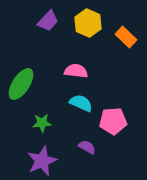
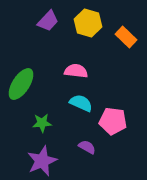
yellow hexagon: rotated 8 degrees counterclockwise
pink pentagon: rotated 12 degrees clockwise
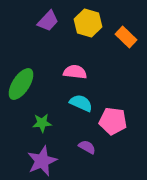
pink semicircle: moved 1 px left, 1 px down
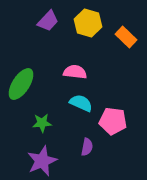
purple semicircle: rotated 72 degrees clockwise
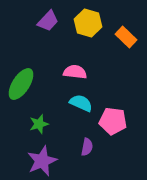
green star: moved 3 px left, 1 px down; rotated 12 degrees counterclockwise
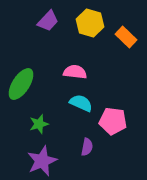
yellow hexagon: moved 2 px right
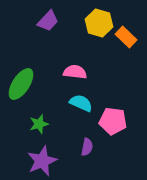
yellow hexagon: moved 9 px right
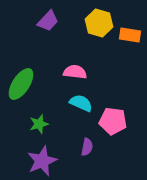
orange rectangle: moved 4 px right, 2 px up; rotated 35 degrees counterclockwise
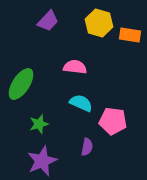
pink semicircle: moved 5 px up
